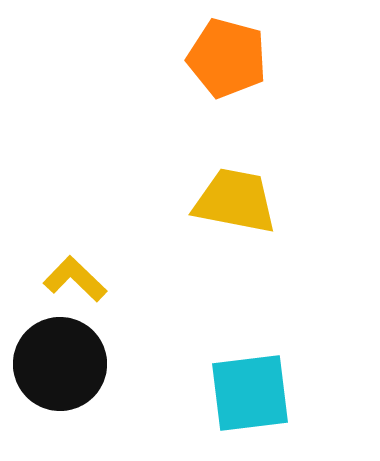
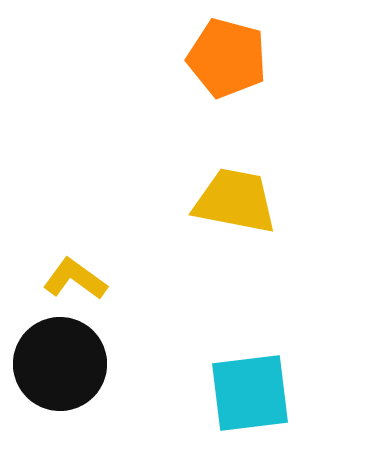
yellow L-shape: rotated 8 degrees counterclockwise
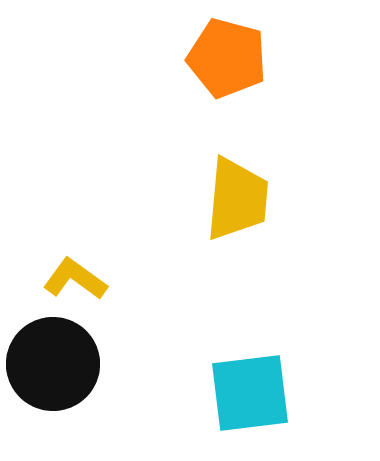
yellow trapezoid: moved 2 px right, 2 px up; rotated 84 degrees clockwise
black circle: moved 7 px left
